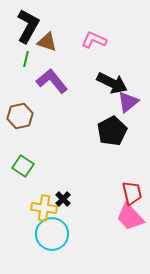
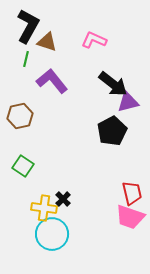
black arrow: moved 1 px right, 1 px down; rotated 12 degrees clockwise
purple triangle: rotated 25 degrees clockwise
pink trapezoid: rotated 28 degrees counterclockwise
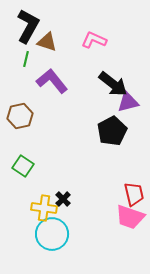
red trapezoid: moved 2 px right, 1 px down
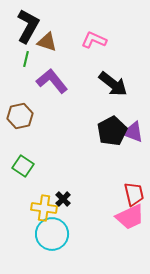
purple triangle: moved 5 px right, 30 px down; rotated 35 degrees clockwise
pink trapezoid: rotated 44 degrees counterclockwise
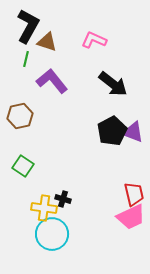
black cross: rotated 28 degrees counterclockwise
pink trapezoid: moved 1 px right
